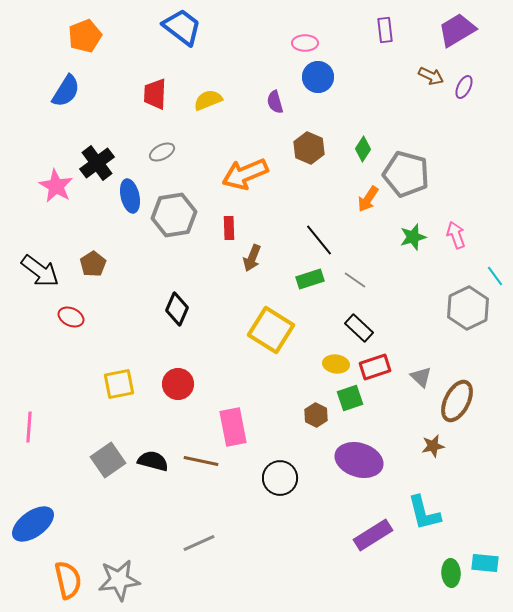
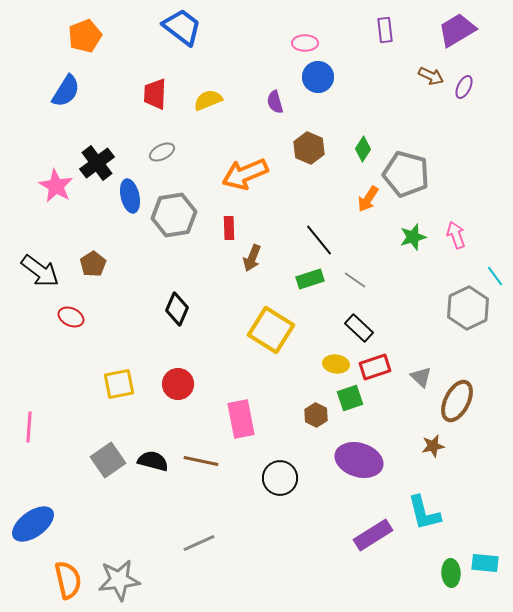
pink rectangle at (233, 427): moved 8 px right, 8 px up
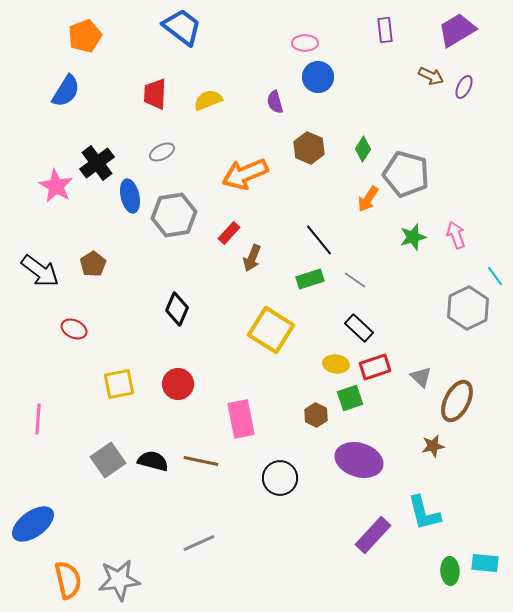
red rectangle at (229, 228): moved 5 px down; rotated 45 degrees clockwise
red ellipse at (71, 317): moved 3 px right, 12 px down
pink line at (29, 427): moved 9 px right, 8 px up
purple rectangle at (373, 535): rotated 15 degrees counterclockwise
green ellipse at (451, 573): moved 1 px left, 2 px up
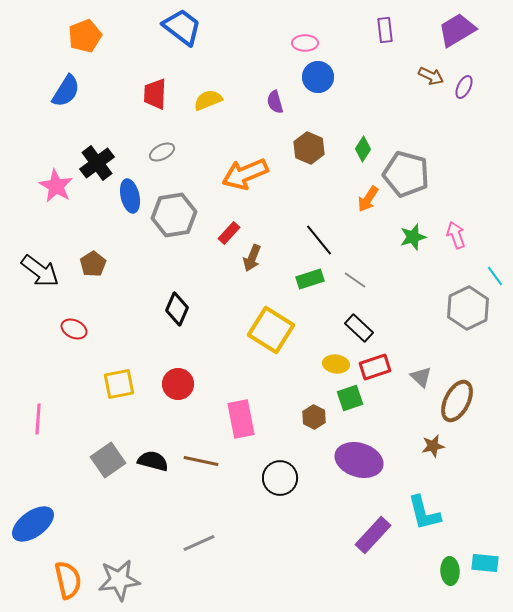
brown hexagon at (316, 415): moved 2 px left, 2 px down
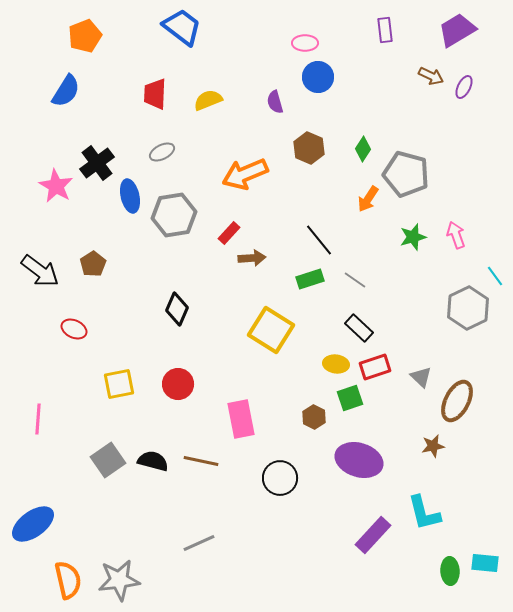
brown arrow at (252, 258): rotated 116 degrees counterclockwise
